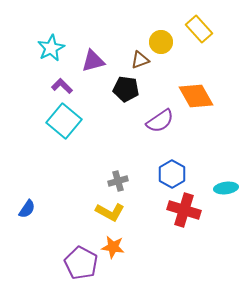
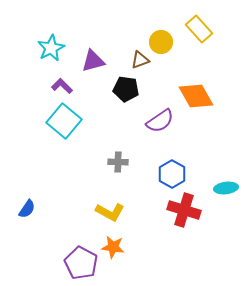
gray cross: moved 19 px up; rotated 18 degrees clockwise
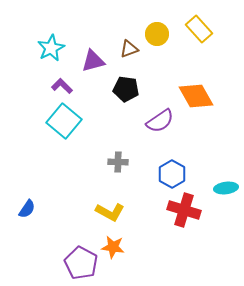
yellow circle: moved 4 px left, 8 px up
brown triangle: moved 11 px left, 11 px up
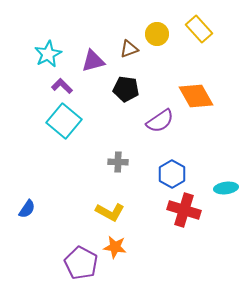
cyan star: moved 3 px left, 6 px down
orange star: moved 2 px right
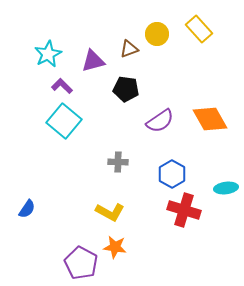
orange diamond: moved 14 px right, 23 px down
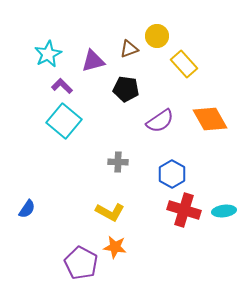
yellow rectangle: moved 15 px left, 35 px down
yellow circle: moved 2 px down
cyan ellipse: moved 2 px left, 23 px down
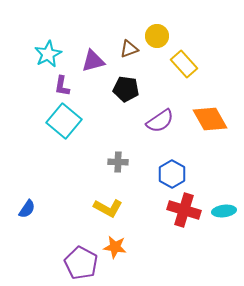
purple L-shape: rotated 125 degrees counterclockwise
yellow L-shape: moved 2 px left, 4 px up
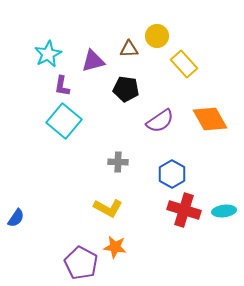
brown triangle: rotated 18 degrees clockwise
blue semicircle: moved 11 px left, 9 px down
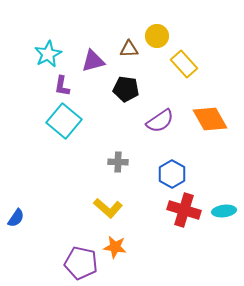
yellow L-shape: rotated 12 degrees clockwise
purple pentagon: rotated 16 degrees counterclockwise
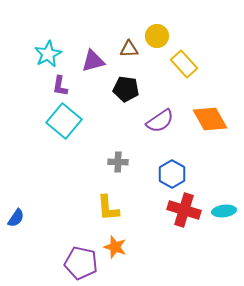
purple L-shape: moved 2 px left
yellow L-shape: rotated 44 degrees clockwise
orange star: rotated 10 degrees clockwise
